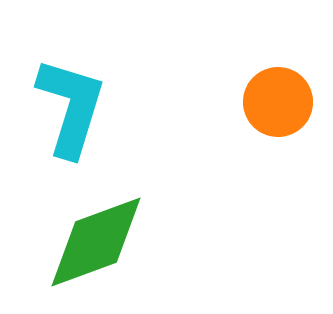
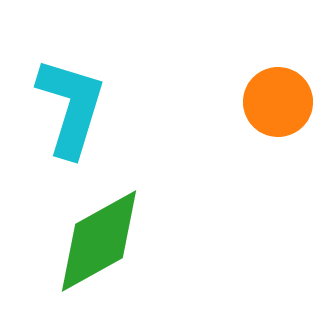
green diamond: moved 3 px right, 1 px up; rotated 9 degrees counterclockwise
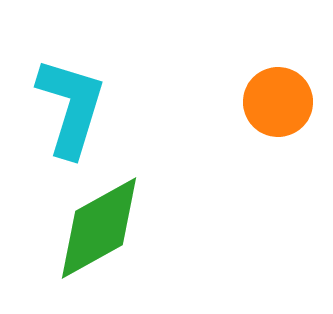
green diamond: moved 13 px up
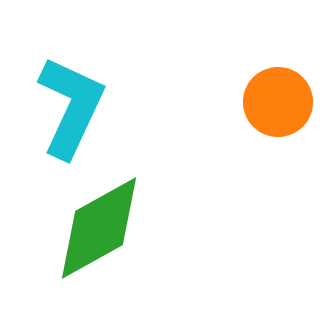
cyan L-shape: rotated 8 degrees clockwise
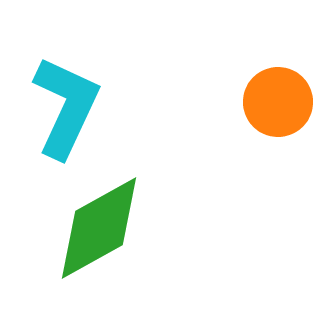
cyan L-shape: moved 5 px left
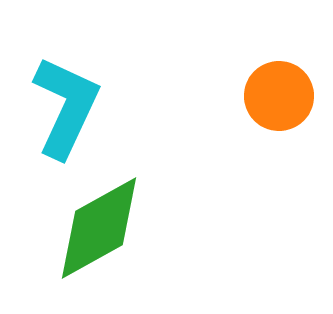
orange circle: moved 1 px right, 6 px up
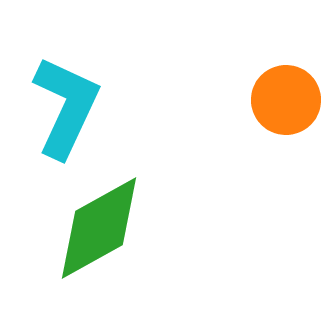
orange circle: moved 7 px right, 4 px down
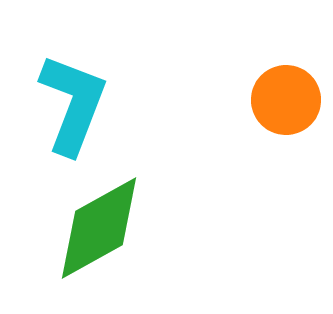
cyan L-shape: moved 7 px right, 3 px up; rotated 4 degrees counterclockwise
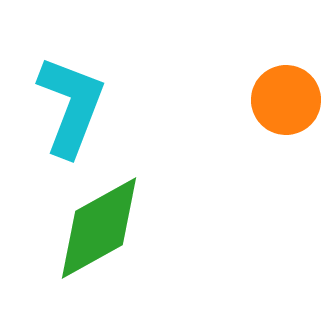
cyan L-shape: moved 2 px left, 2 px down
